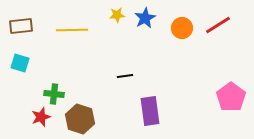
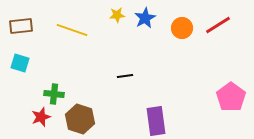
yellow line: rotated 20 degrees clockwise
purple rectangle: moved 6 px right, 10 px down
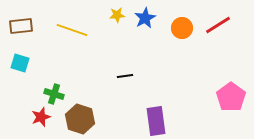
green cross: rotated 12 degrees clockwise
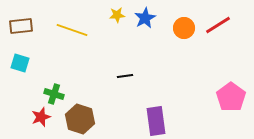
orange circle: moved 2 px right
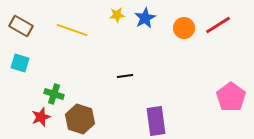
brown rectangle: rotated 35 degrees clockwise
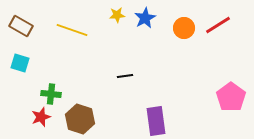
green cross: moved 3 px left; rotated 12 degrees counterclockwise
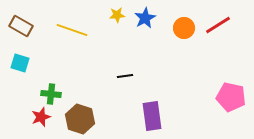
pink pentagon: rotated 24 degrees counterclockwise
purple rectangle: moved 4 px left, 5 px up
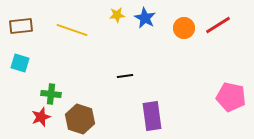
blue star: rotated 15 degrees counterclockwise
brown rectangle: rotated 35 degrees counterclockwise
